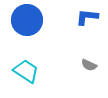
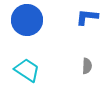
gray semicircle: moved 2 px left, 1 px down; rotated 112 degrees counterclockwise
cyan trapezoid: moved 1 px right, 1 px up
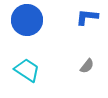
gray semicircle: rotated 35 degrees clockwise
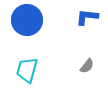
cyan trapezoid: rotated 108 degrees counterclockwise
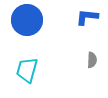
gray semicircle: moved 5 px right, 6 px up; rotated 35 degrees counterclockwise
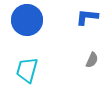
gray semicircle: rotated 21 degrees clockwise
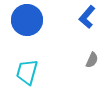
blue L-shape: rotated 55 degrees counterclockwise
cyan trapezoid: moved 2 px down
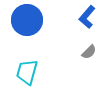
gray semicircle: moved 3 px left, 8 px up; rotated 21 degrees clockwise
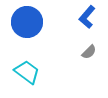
blue circle: moved 2 px down
cyan trapezoid: rotated 112 degrees clockwise
